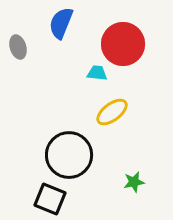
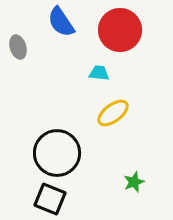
blue semicircle: moved 1 px up; rotated 56 degrees counterclockwise
red circle: moved 3 px left, 14 px up
cyan trapezoid: moved 2 px right
yellow ellipse: moved 1 px right, 1 px down
black circle: moved 12 px left, 2 px up
green star: rotated 10 degrees counterclockwise
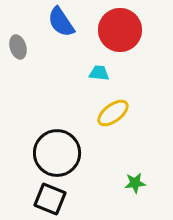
green star: moved 1 px right, 1 px down; rotated 15 degrees clockwise
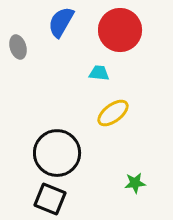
blue semicircle: rotated 64 degrees clockwise
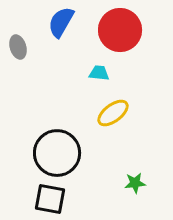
black square: rotated 12 degrees counterclockwise
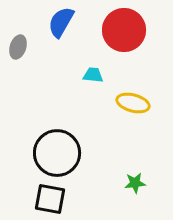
red circle: moved 4 px right
gray ellipse: rotated 35 degrees clockwise
cyan trapezoid: moved 6 px left, 2 px down
yellow ellipse: moved 20 px right, 10 px up; rotated 52 degrees clockwise
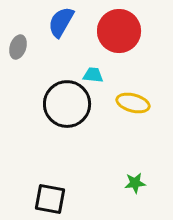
red circle: moved 5 px left, 1 px down
black circle: moved 10 px right, 49 px up
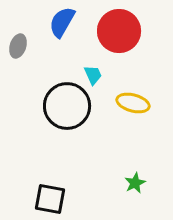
blue semicircle: moved 1 px right
gray ellipse: moved 1 px up
cyan trapezoid: rotated 60 degrees clockwise
black circle: moved 2 px down
green star: rotated 20 degrees counterclockwise
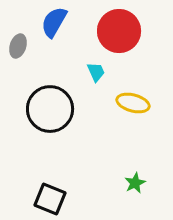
blue semicircle: moved 8 px left
cyan trapezoid: moved 3 px right, 3 px up
black circle: moved 17 px left, 3 px down
black square: rotated 12 degrees clockwise
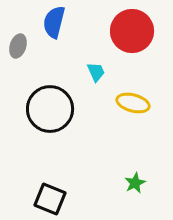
blue semicircle: rotated 16 degrees counterclockwise
red circle: moved 13 px right
